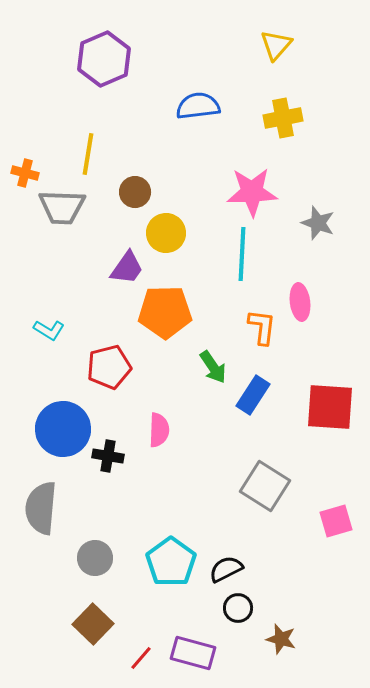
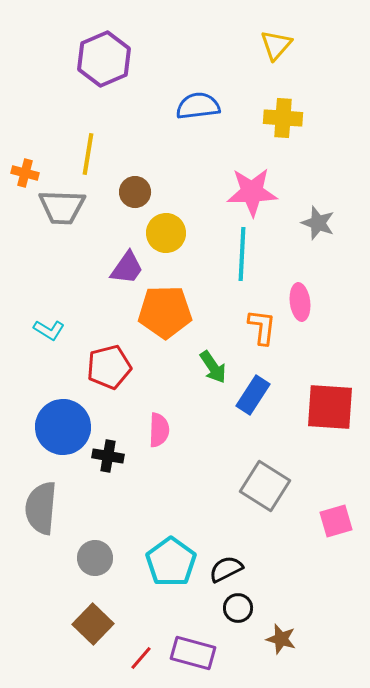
yellow cross: rotated 15 degrees clockwise
blue circle: moved 2 px up
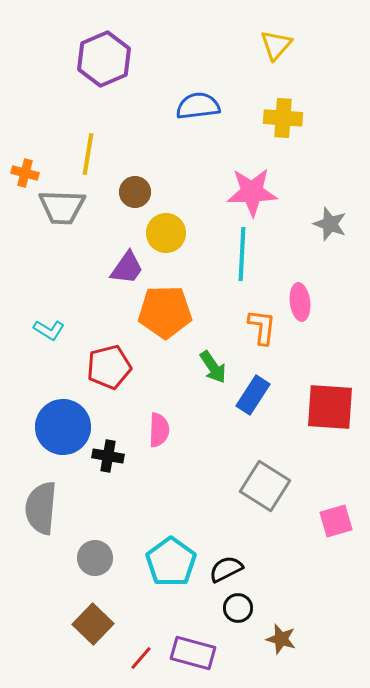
gray star: moved 12 px right, 1 px down
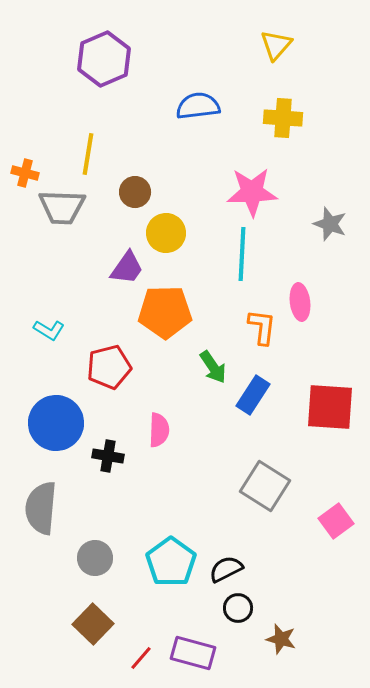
blue circle: moved 7 px left, 4 px up
pink square: rotated 20 degrees counterclockwise
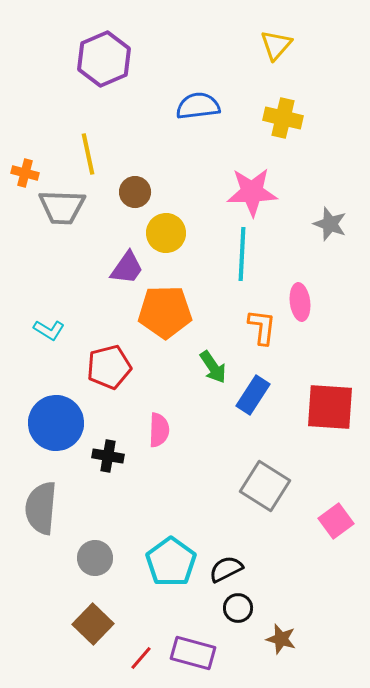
yellow cross: rotated 9 degrees clockwise
yellow line: rotated 21 degrees counterclockwise
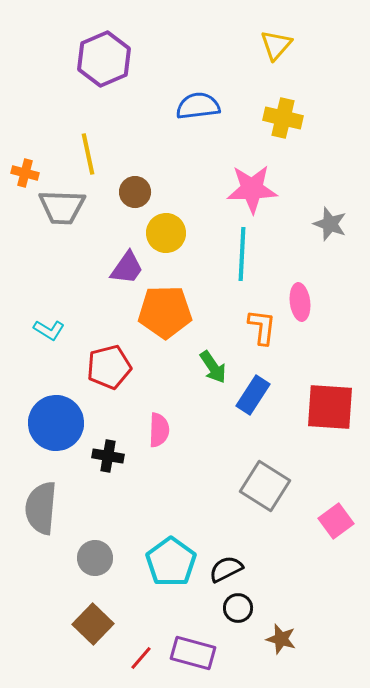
pink star: moved 3 px up
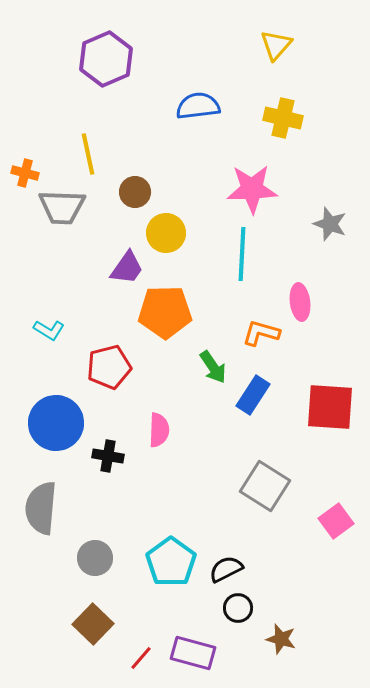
purple hexagon: moved 2 px right
orange L-shape: moved 1 px left, 6 px down; rotated 81 degrees counterclockwise
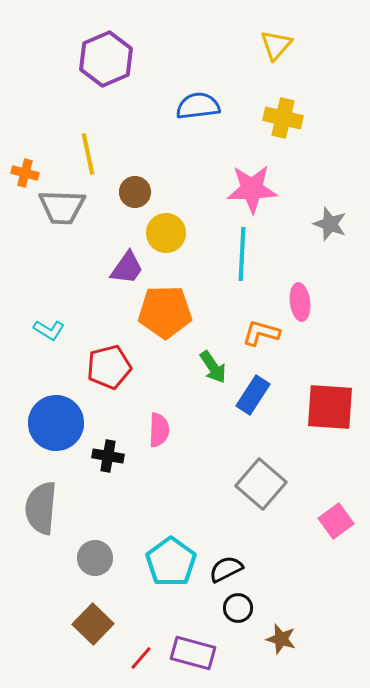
gray square: moved 4 px left, 2 px up; rotated 9 degrees clockwise
